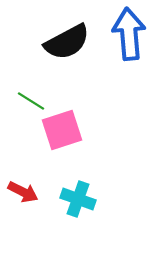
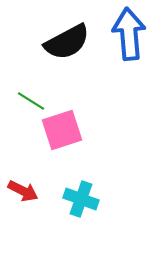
red arrow: moved 1 px up
cyan cross: moved 3 px right
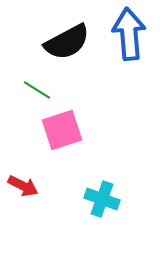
green line: moved 6 px right, 11 px up
red arrow: moved 5 px up
cyan cross: moved 21 px right
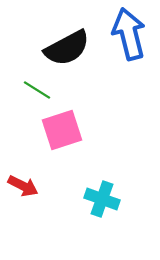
blue arrow: rotated 9 degrees counterclockwise
black semicircle: moved 6 px down
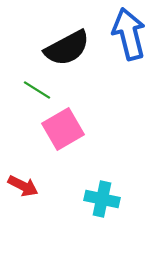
pink square: moved 1 px right, 1 px up; rotated 12 degrees counterclockwise
cyan cross: rotated 8 degrees counterclockwise
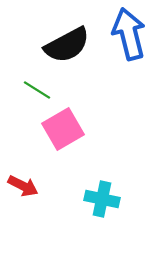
black semicircle: moved 3 px up
